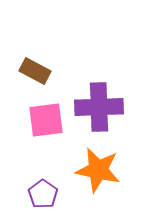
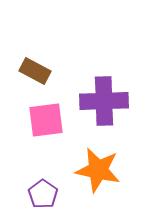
purple cross: moved 5 px right, 6 px up
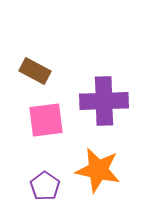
purple pentagon: moved 2 px right, 8 px up
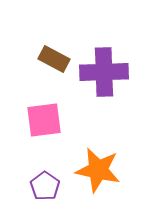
brown rectangle: moved 19 px right, 12 px up
purple cross: moved 29 px up
pink square: moved 2 px left
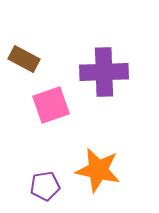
brown rectangle: moved 30 px left
pink square: moved 7 px right, 15 px up; rotated 12 degrees counterclockwise
purple pentagon: rotated 28 degrees clockwise
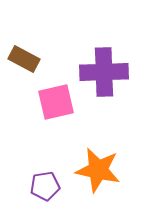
pink square: moved 5 px right, 3 px up; rotated 6 degrees clockwise
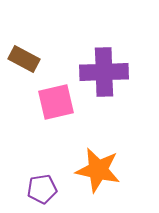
purple pentagon: moved 3 px left, 3 px down
